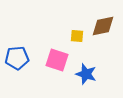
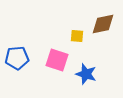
brown diamond: moved 2 px up
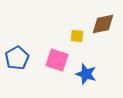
blue pentagon: rotated 25 degrees counterclockwise
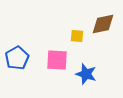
pink square: rotated 15 degrees counterclockwise
